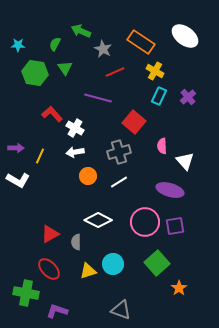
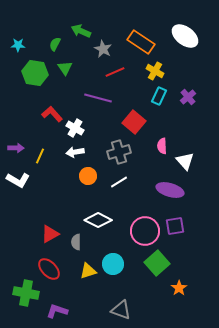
pink circle: moved 9 px down
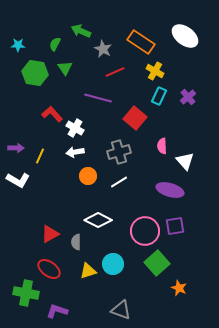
red square: moved 1 px right, 4 px up
red ellipse: rotated 10 degrees counterclockwise
orange star: rotated 14 degrees counterclockwise
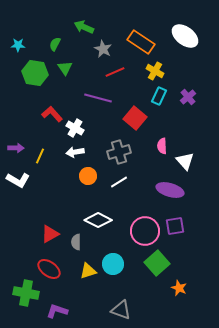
green arrow: moved 3 px right, 4 px up
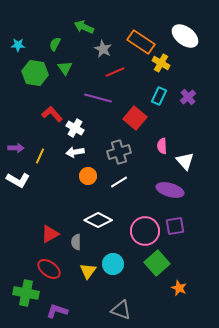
yellow cross: moved 6 px right, 8 px up
yellow triangle: rotated 36 degrees counterclockwise
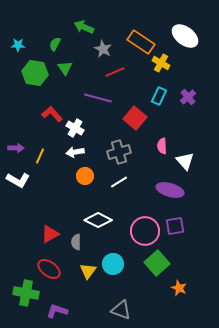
orange circle: moved 3 px left
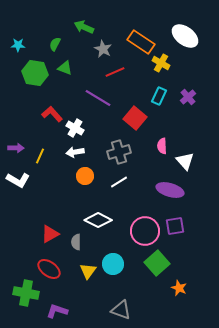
green triangle: rotated 35 degrees counterclockwise
purple line: rotated 16 degrees clockwise
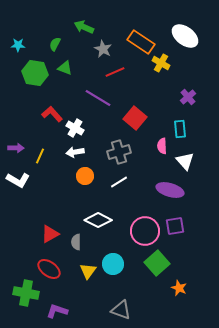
cyan rectangle: moved 21 px right, 33 px down; rotated 30 degrees counterclockwise
